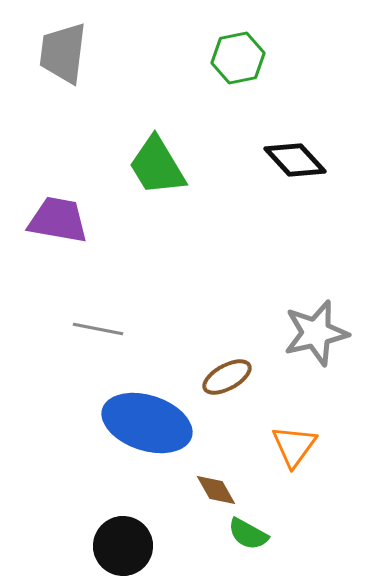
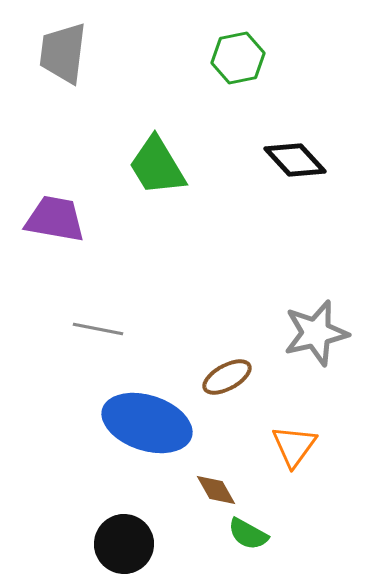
purple trapezoid: moved 3 px left, 1 px up
black circle: moved 1 px right, 2 px up
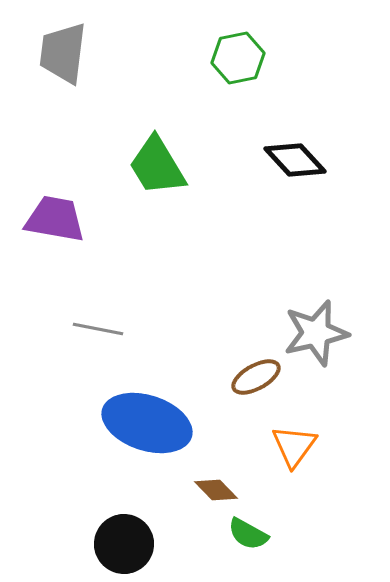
brown ellipse: moved 29 px right
brown diamond: rotated 15 degrees counterclockwise
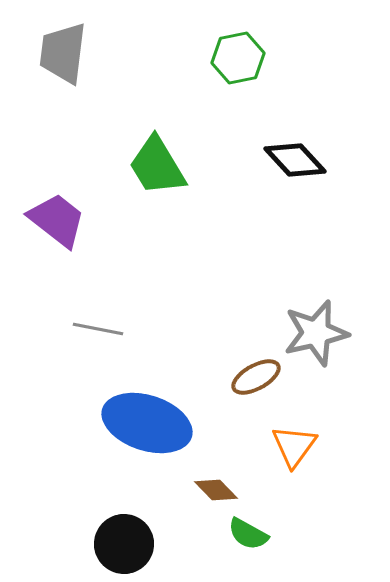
purple trapezoid: moved 2 px right, 1 px down; rotated 28 degrees clockwise
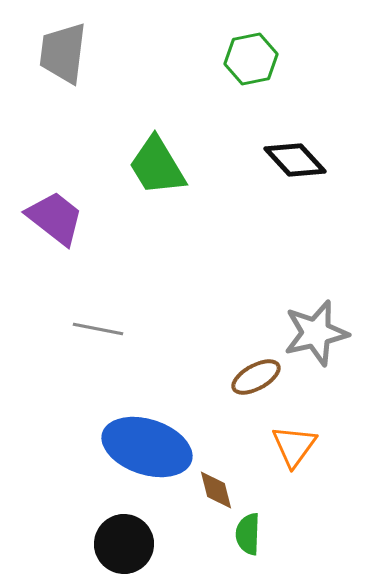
green hexagon: moved 13 px right, 1 px down
purple trapezoid: moved 2 px left, 2 px up
blue ellipse: moved 24 px down
brown diamond: rotated 30 degrees clockwise
green semicircle: rotated 63 degrees clockwise
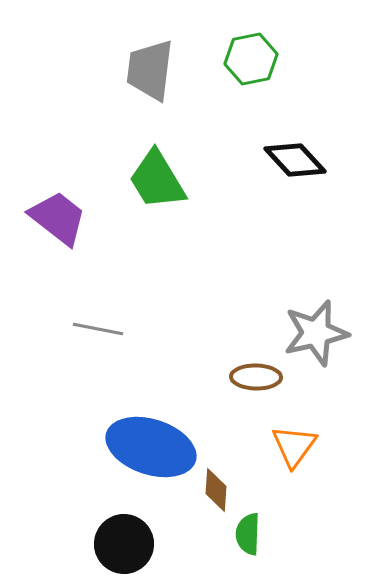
gray trapezoid: moved 87 px right, 17 px down
green trapezoid: moved 14 px down
purple trapezoid: moved 3 px right
brown ellipse: rotated 30 degrees clockwise
blue ellipse: moved 4 px right
brown diamond: rotated 18 degrees clockwise
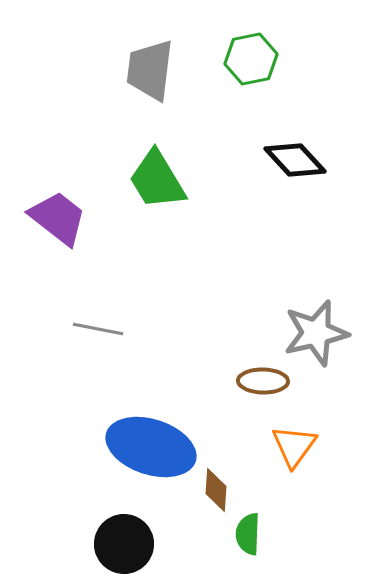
brown ellipse: moved 7 px right, 4 px down
